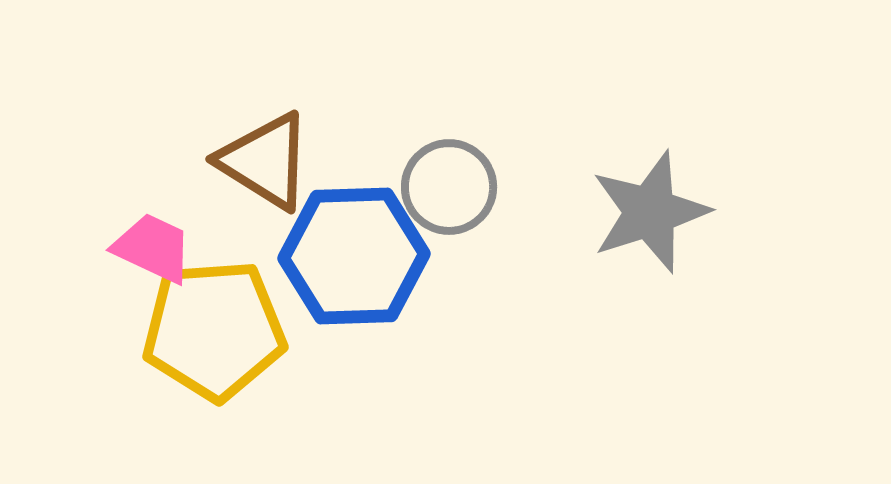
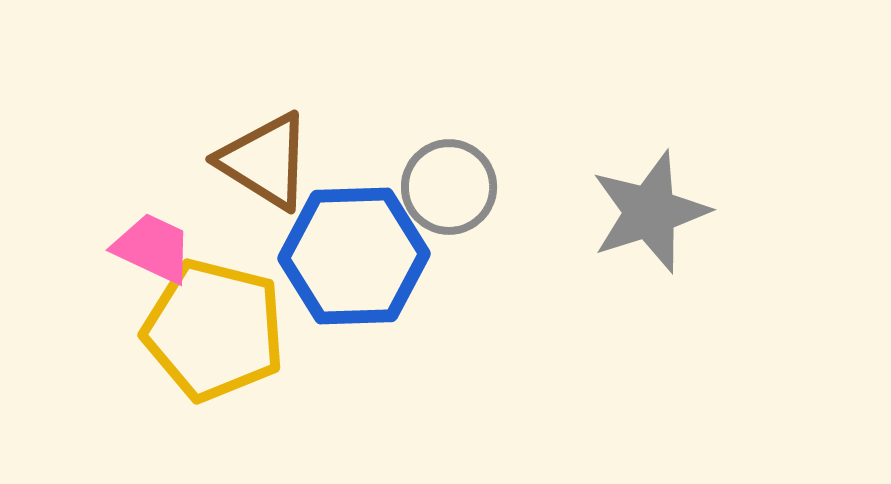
yellow pentagon: rotated 18 degrees clockwise
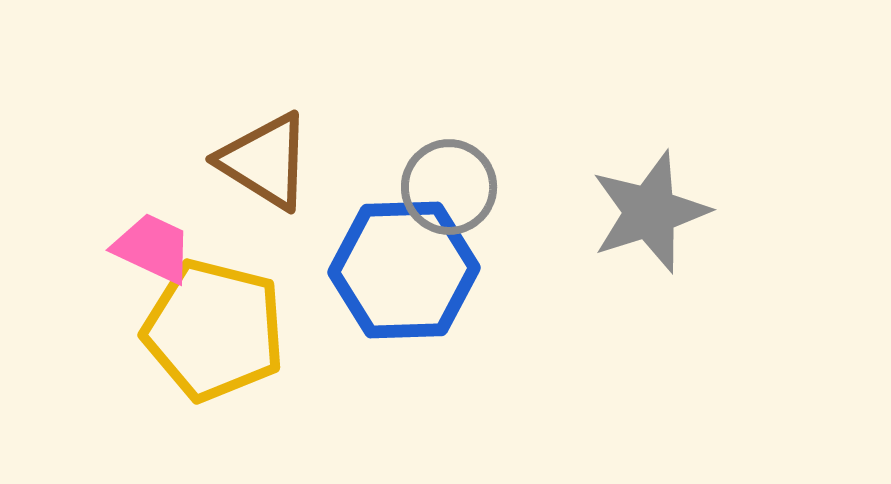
blue hexagon: moved 50 px right, 14 px down
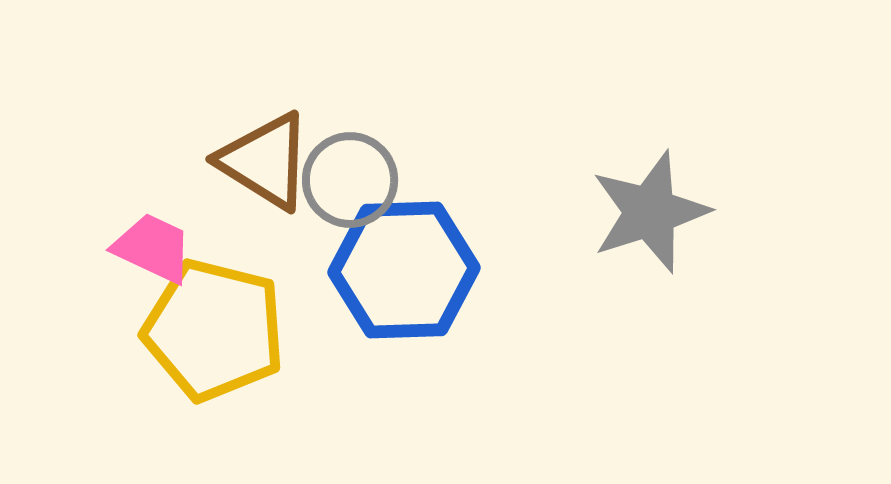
gray circle: moved 99 px left, 7 px up
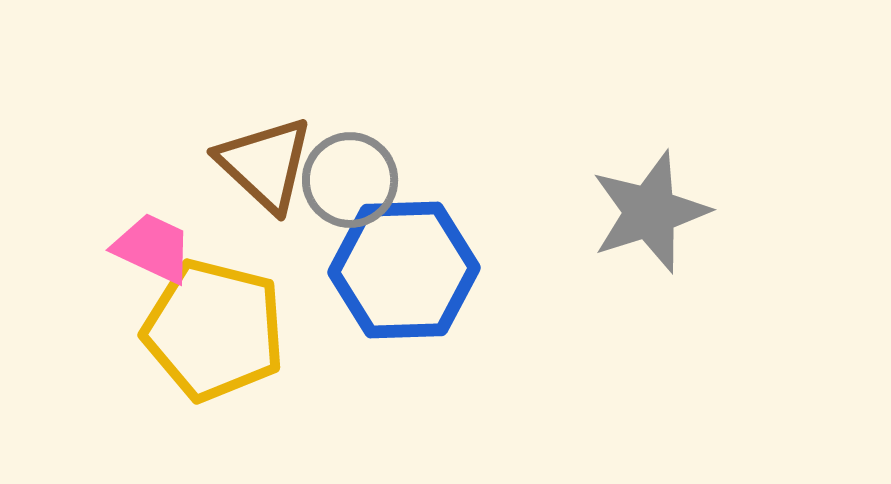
brown triangle: moved 3 px down; rotated 11 degrees clockwise
